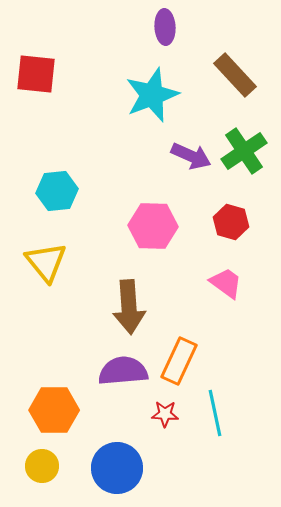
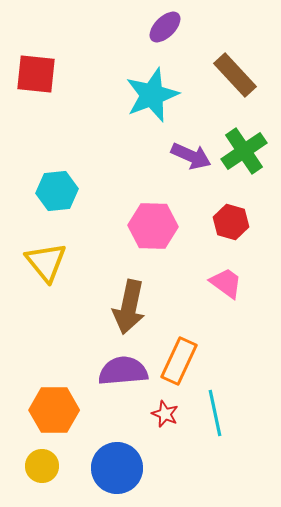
purple ellipse: rotated 48 degrees clockwise
brown arrow: rotated 16 degrees clockwise
red star: rotated 20 degrees clockwise
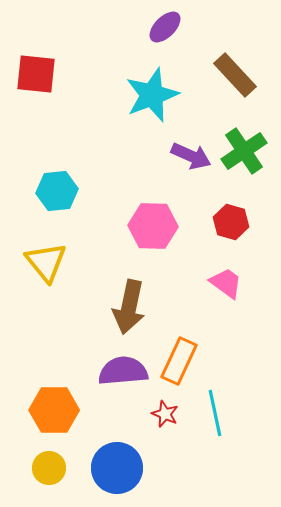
yellow circle: moved 7 px right, 2 px down
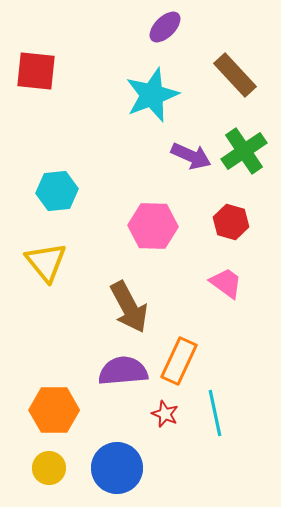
red square: moved 3 px up
brown arrow: rotated 40 degrees counterclockwise
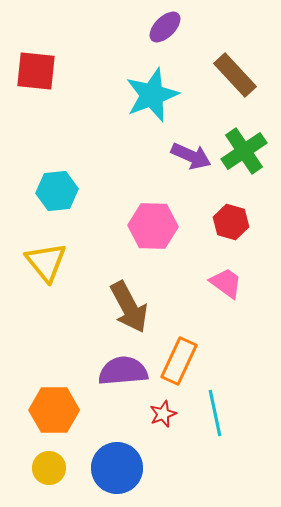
red star: moved 2 px left; rotated 28 degrees clockwise
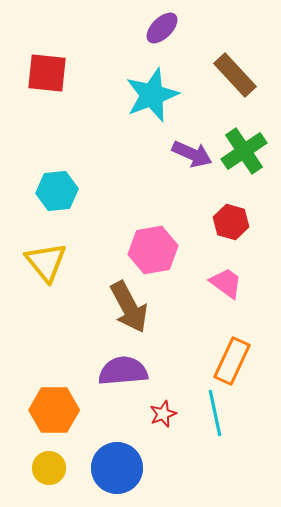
purple ellipse: moved 3 px left, 1 px down
red square: moved 11 px right, 2 px down
purple arrow: moved 1 px right, 2 px up
pink hexagon: moved 24 px down; rotated 12 degrees counterclockwise
orange rectangle: moved 53 px right
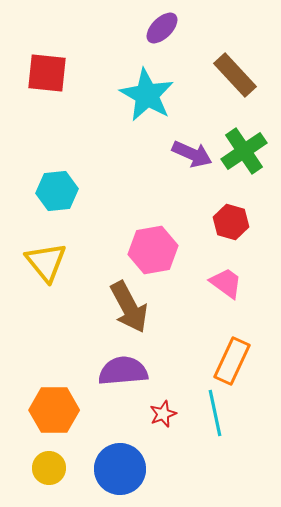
cyan star: moved 5 px left; rotated 22 degrees counterclockwise
blue circle: moved 3 px right, 1 px down
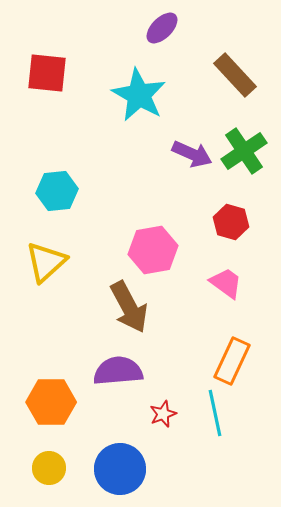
cyan star: moved 8 px left
yellow triangle: rotated 27 degrees clockwise
purple semicircle: moved 5 px left
orange hexagon: moved 3 px left, 8 px up
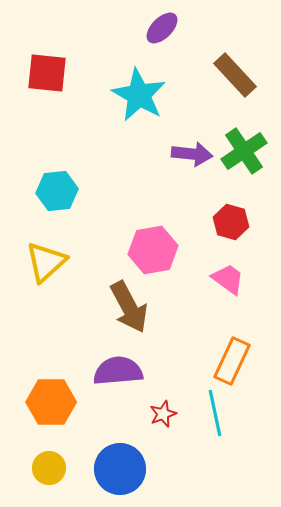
purple arrow: rotated 18 degrees counterclockwise
pink trapezoid: moved 2 px right, 4 px up
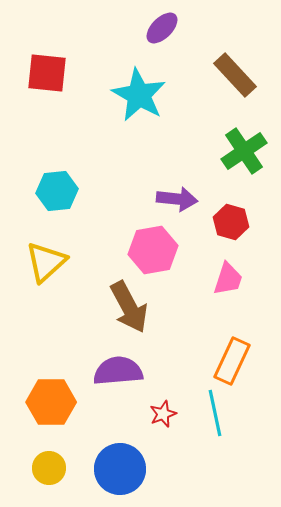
purple arrow: moved 15 px left, 45 px down
pink trapezoid: rotated 72 degrees clockwise
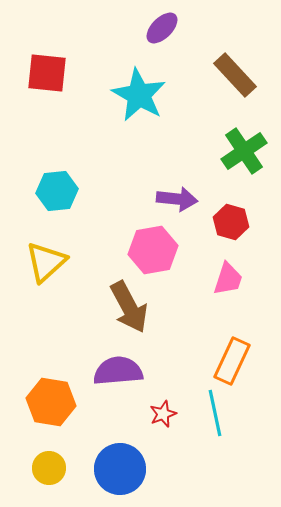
orange hexagon: rotated 9 degrees clockwise
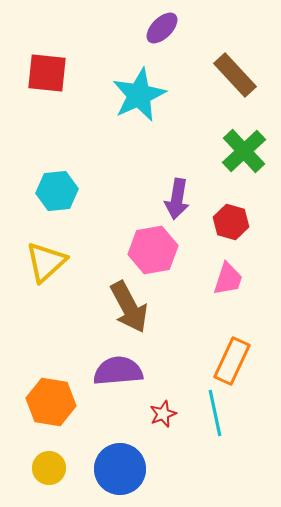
cyan star: rotated 18 degrees clockwise
green cross: rotated 9 degrees counterclockwise
purple arrow: rotated 93 degrees clockwise
